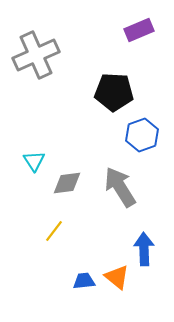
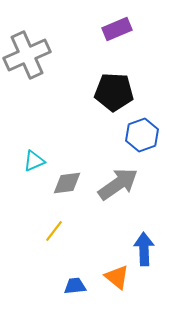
purple rectangle: moved 22 px left, 1 px up
gray cross: moved 9 px left
cyan triangle: rotated 40 degrees clockwise
gray arrow: moved 2 px left, 3 px up; rotated 87 degrees clockwise
blue trapezoid: moved 9 px left, 5 px down
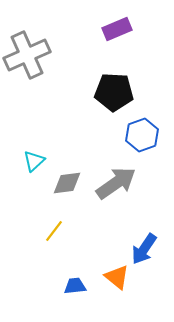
cyan triangle: rotated 20 degrees counterclockwise
gray arrow: moved 2 px left, 1 px up
blue arrow: rotated 144 degrees counterclockwise
